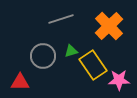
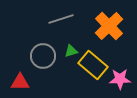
yellow rectangle: rotated 16 degrees counterclockwise
pink star: moved 1 px right, 1 px up
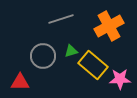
orange cross: rotated 16 degrees clockwise
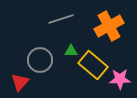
green triangle: rotated 16 degrees clockwise
gray circle: moved 3 px left, 4 px down
red triangle: rotated 48 degrees counterclockwise
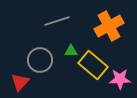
gray line: moved 4 px left, 2 px down
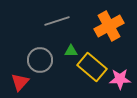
yellow rectangle: moved 1 px left, 2 px down
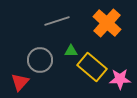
orange cross: moved 2 px left, 3 px up; rotated 20 degrees counterclockwise
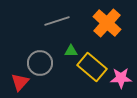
gray circle: moved 3 px down
pink star: moved 1 px right, 1 px up
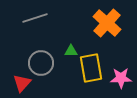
gray line: moved 22 px left, 3 px up
gray circle: moved 1 px right
yellow rectangle: moved 1 px left, 1 px down; rotated 40 degrees clockwise
red triangle: moved 2 px right, 1 px down
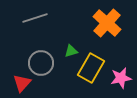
green triangle: rotated 16 degrees counterclockwise
yellow rectangle: rotated 40 degrees clockwise
pink star: rotated 10 degrees counterclockwise
